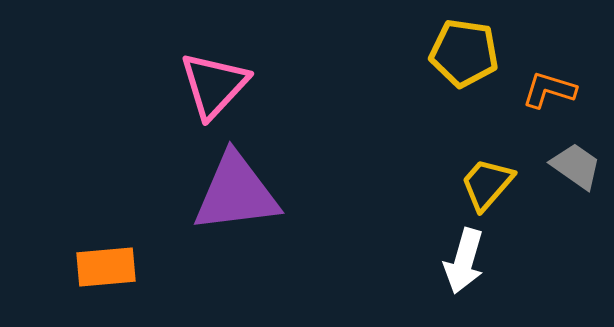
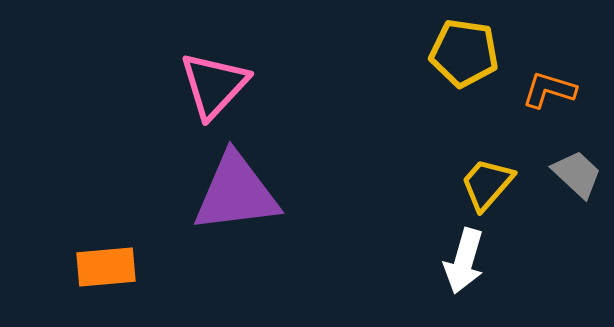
gray trapezoid: moved 1 px right, 8 px down; rotated 8 degrees clockwise
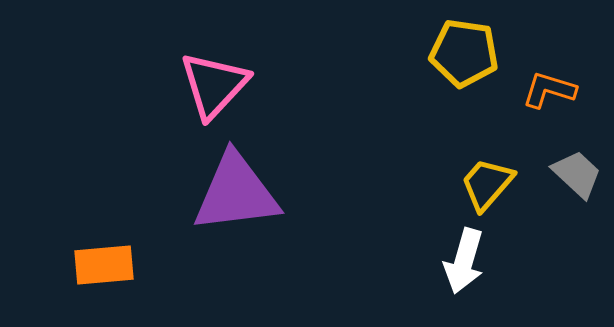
orange rectangle: moved 2 px left, 2 px up
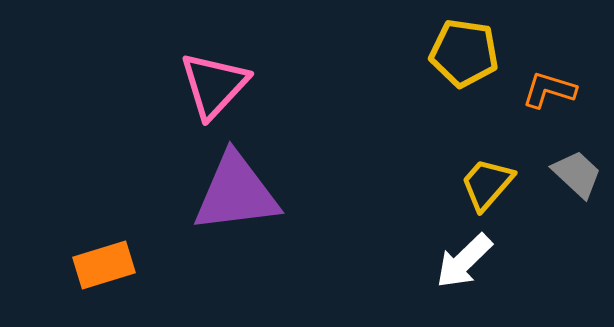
white arrow: rotated 30 degrees clockwise
orange rectangle: rotated 12 degrees counterclockwise
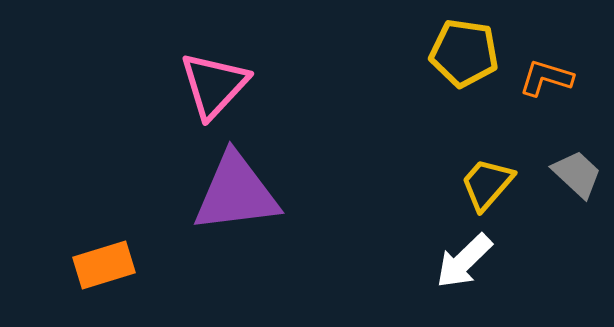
orange L-shape: moved 3 px left, 12 px up
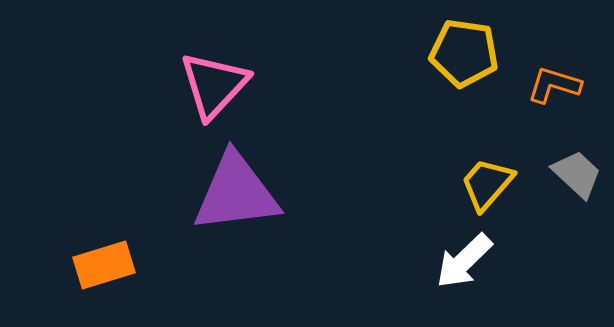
orange L-shape: moved 8 px right, 7 px down
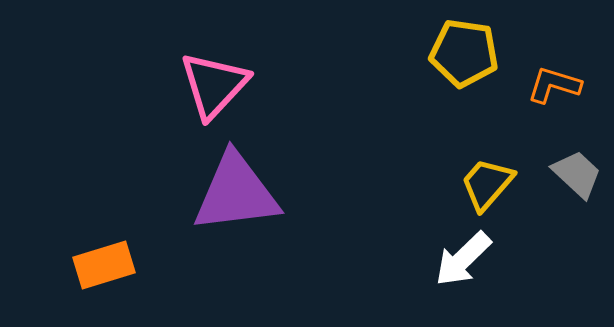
white arrow: moved 1 px left, 2 px up
